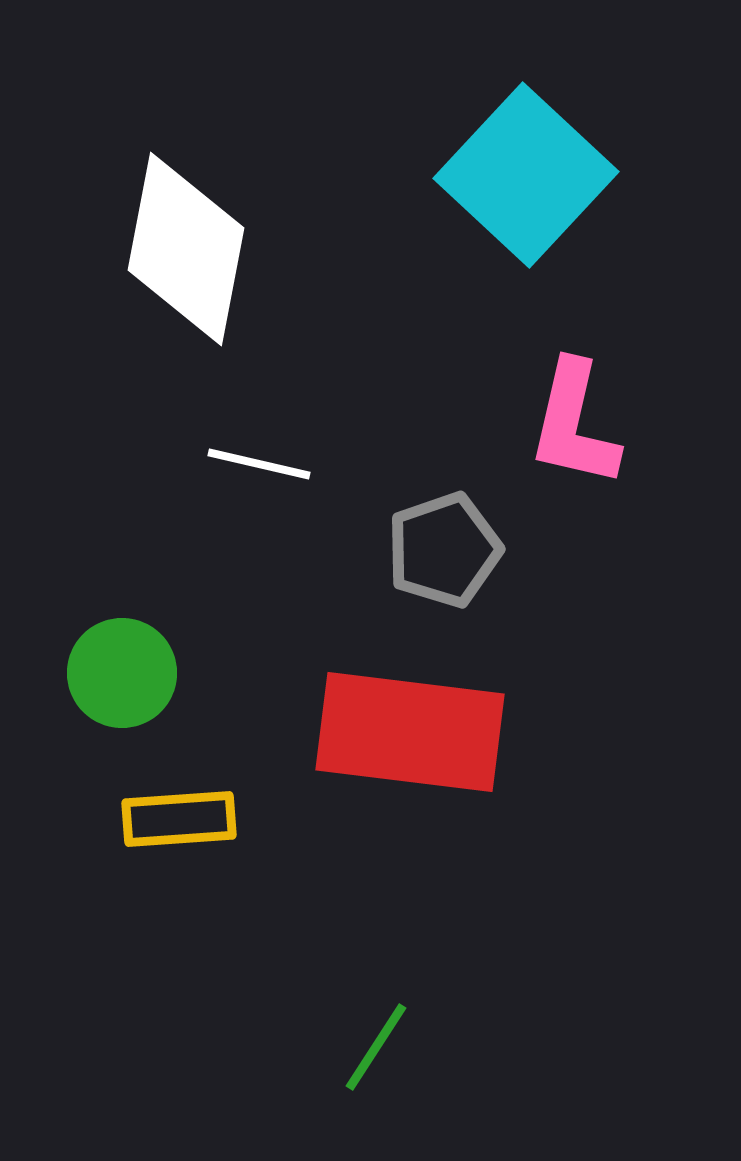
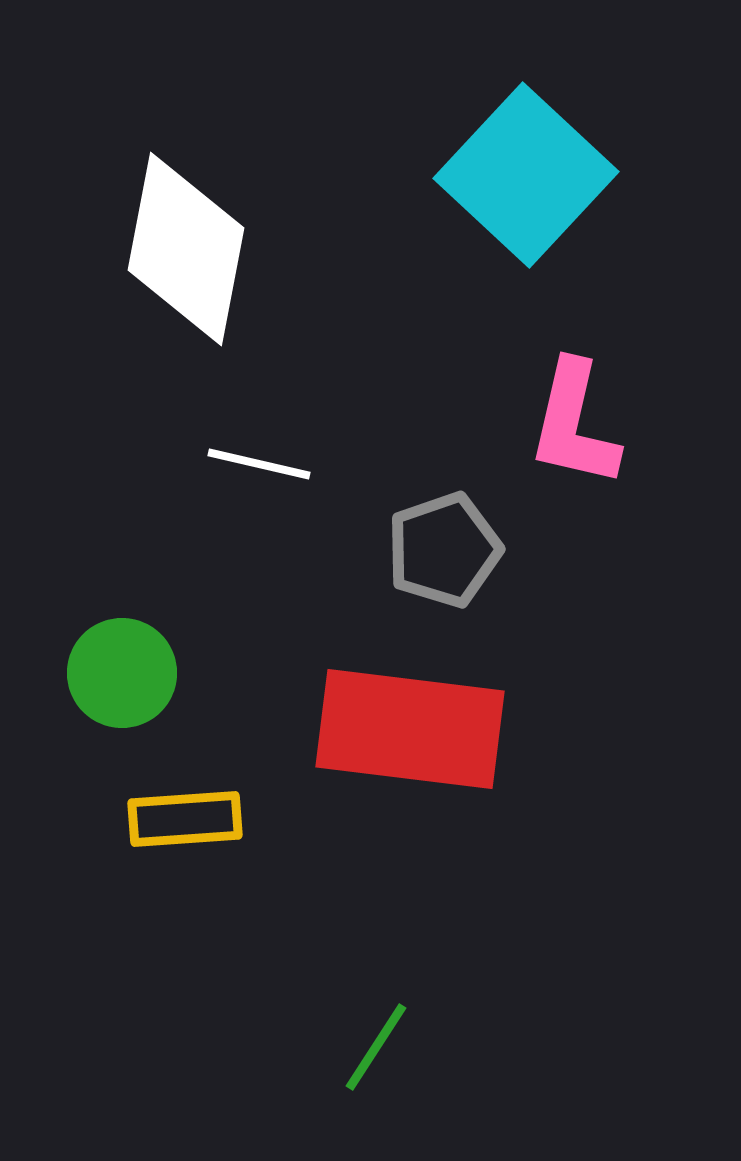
red rectangle: moved 3 px up
yellow rectangle: moved 6 px right
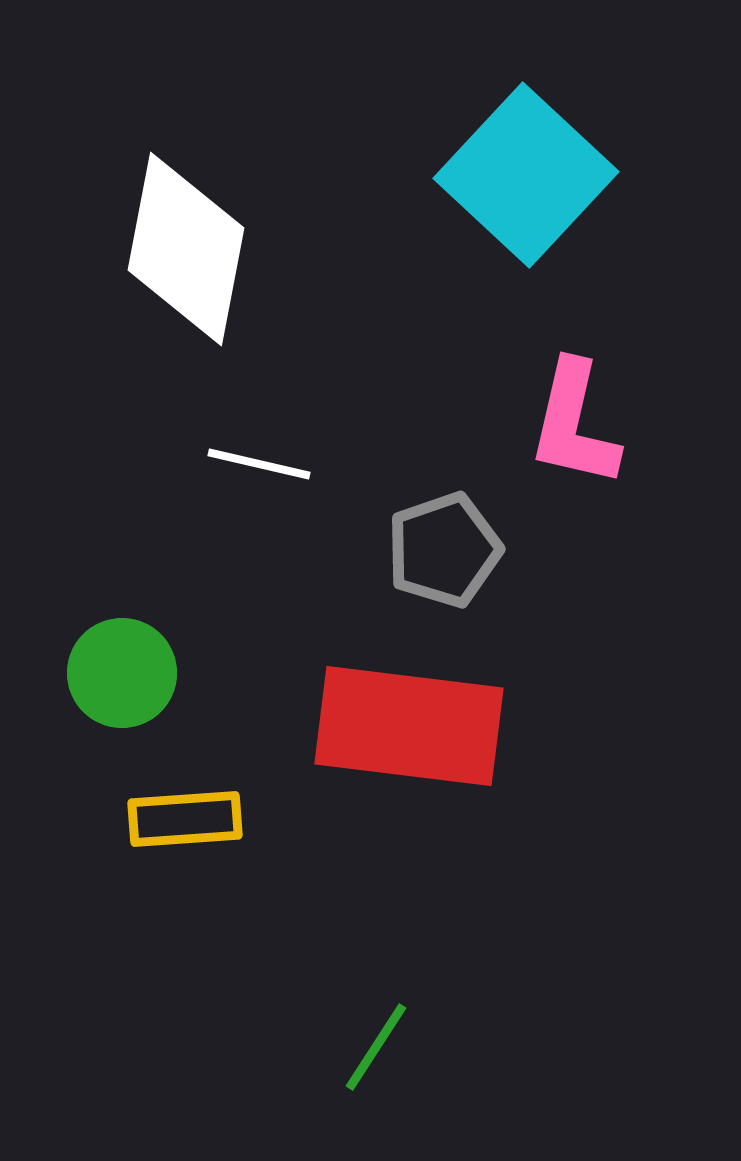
red rectangle: moved 1 px left, 3 px up
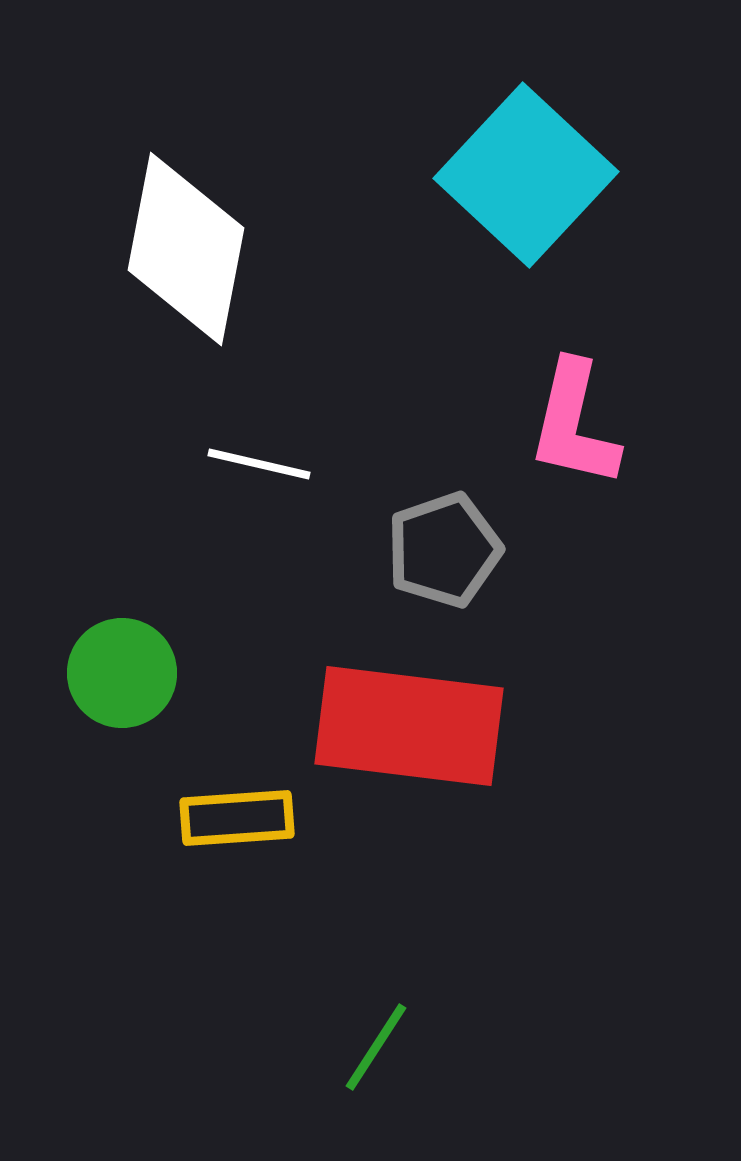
yellow rectangle: moved 52 px right, 1 px up
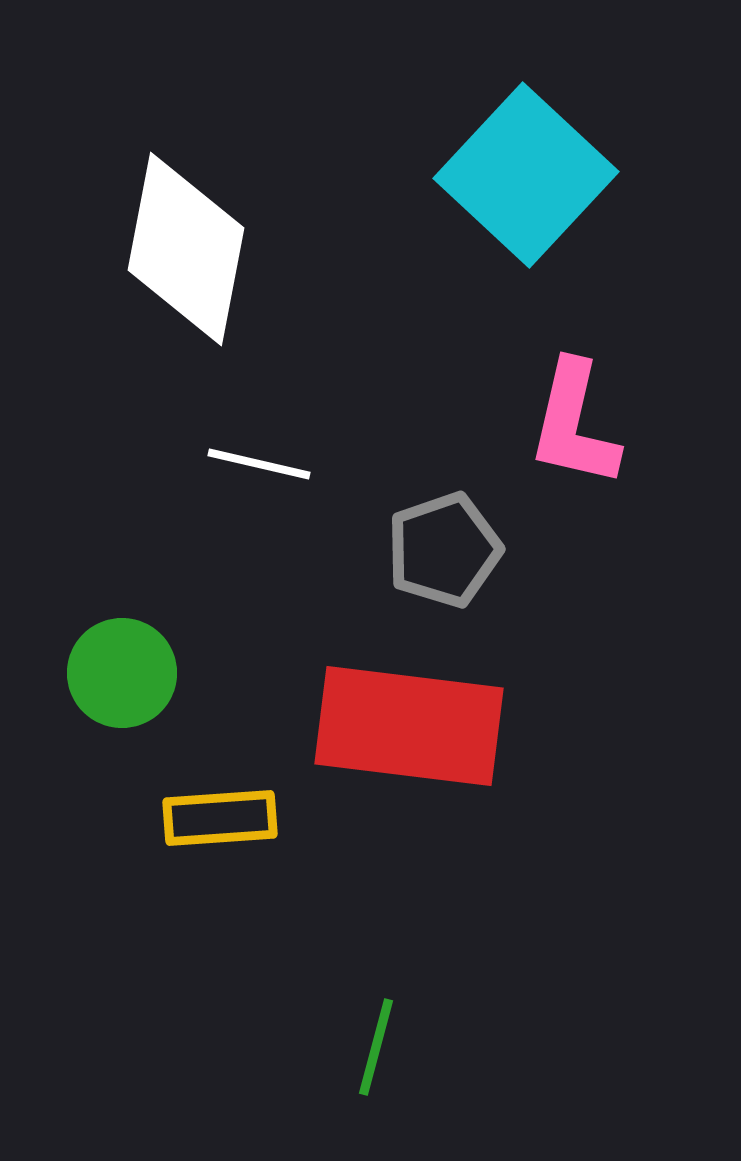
yellow rectangle: moved 17 px left
green line: rotated 18 degrees counterclockwise
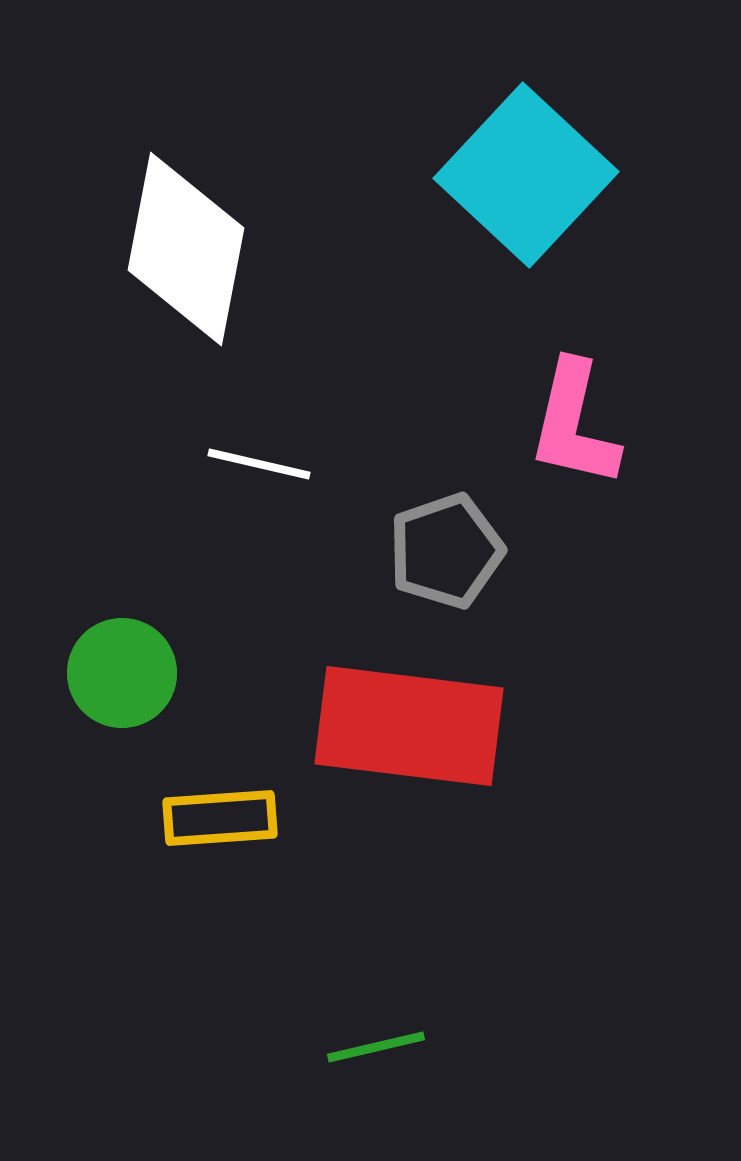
gray pentagon: moved 2 px right, 1 px down
green line: rotated 62 degrees clockwise
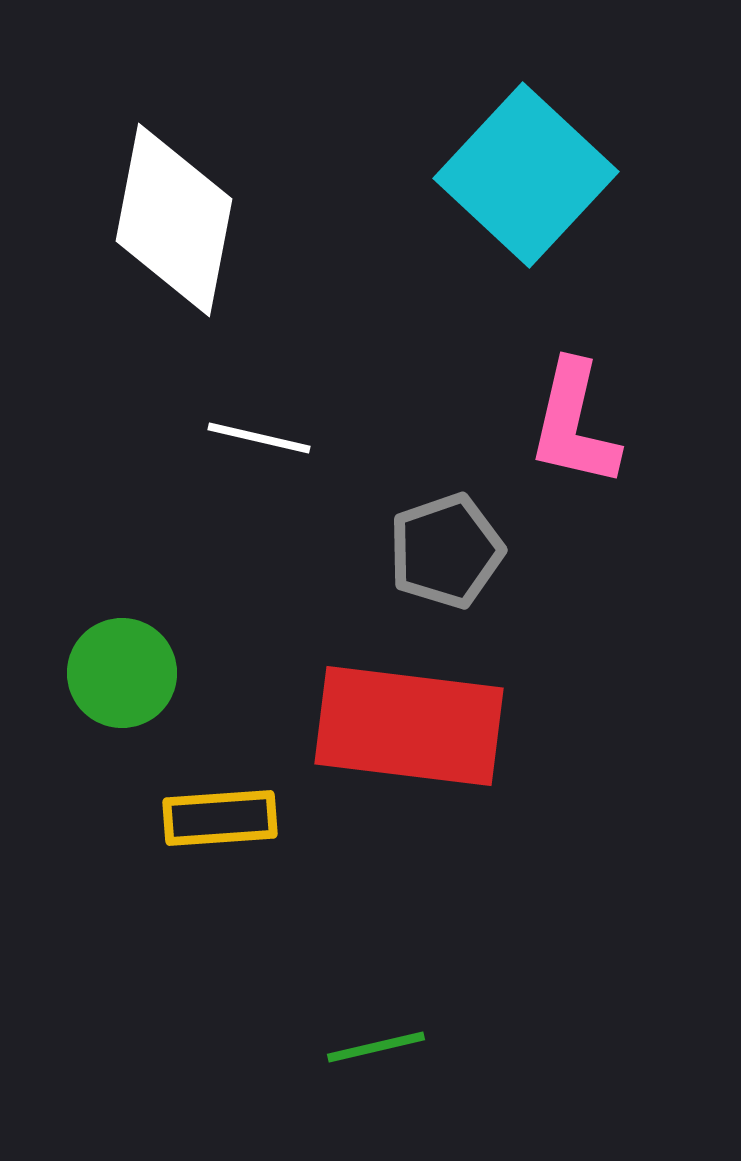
white diamond: moved 12 px left, 29 px up
white line: moved 26 px up
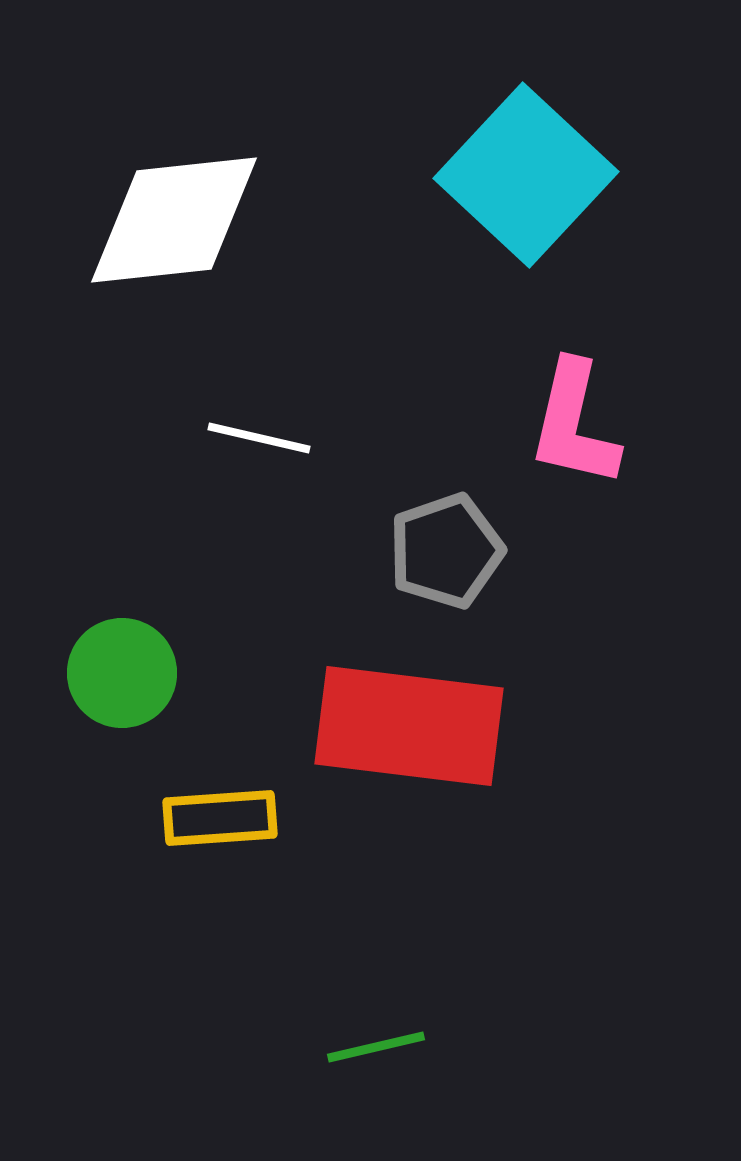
white diamond: rotated 73 degrees clockwise
